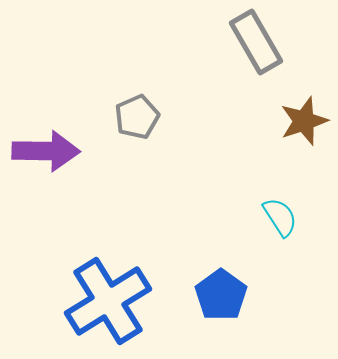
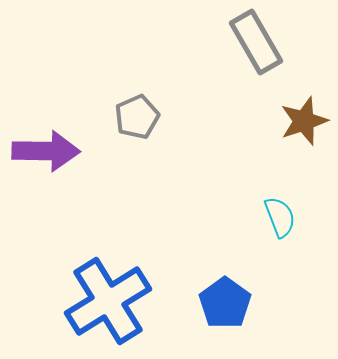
cyan semicircle: rotated 12 degrees clockwise
blue pentagon: moved 4 px right, 8 px down
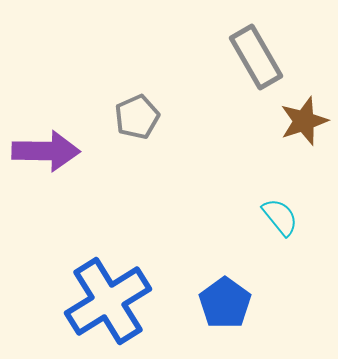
gray rectangle: moved 15 px down
cyan semicircle: rotated 18 degrees counterclockwise
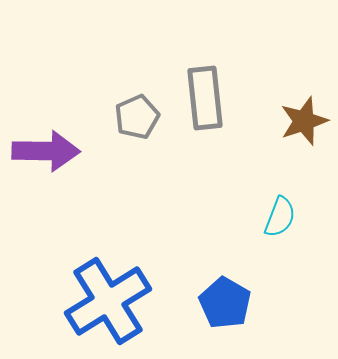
gray rectangle: moved 51 px left, 41 px down; rotated 24 degrees clockwise
cyan semicircle: rotated 60 degrees clockwise
blue pentagon: rotated 6 degrees counterclockwise
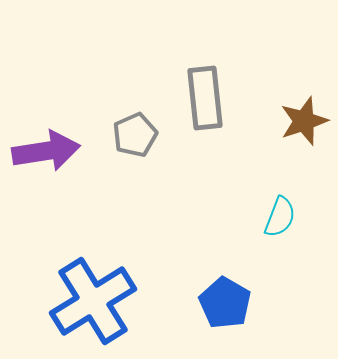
gray pentagon: moved 2 px left, 18 px down
purple arrow: rotated 10 degrees counterclockwise
blue cross: moved 15 px left
